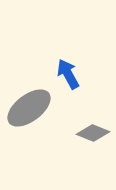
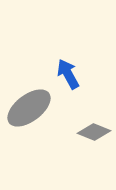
gray diamond: moved 1 px right, 1 px up
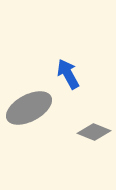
gray ellipse: rotated 9 degrees clockwise
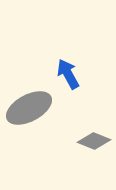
gray diamond: moved 9 px down
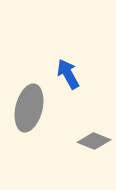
gray ellipse: rotated 48 degrees counterclockwise
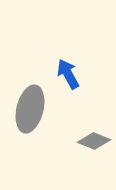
gray ellipse: moved 1 px right, 1 px down
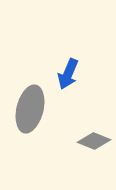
blue arrow: rotated 128 degrees counterclockwise
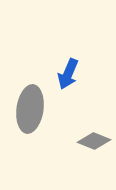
gray ellipse: rotated 6 degrees counterclockwise
